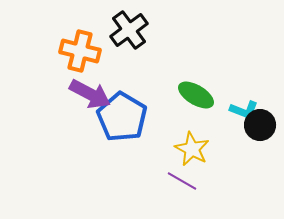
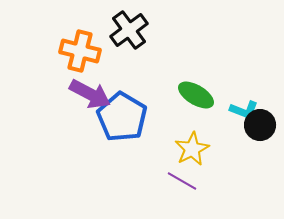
yellow star: rotated 16 degrees clockwise
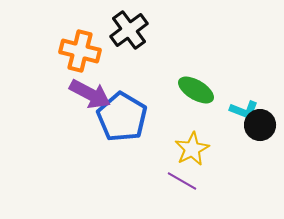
green ellipse: moved 5 px up
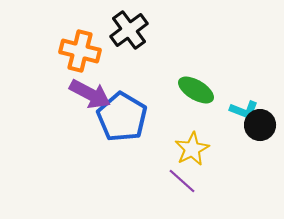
purple line: rotated 12 degrees clockwise
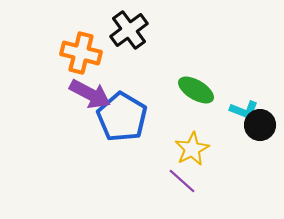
orange cross: moved 1 px right, 2 px down
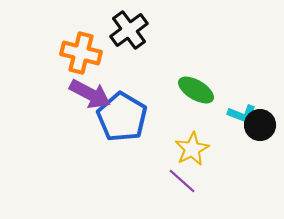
cyan L-shape: moved 2 px left, 4 px down
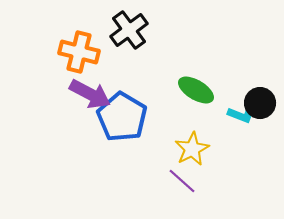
orange cross: moved 2 px left, 1 px up
black circle: moved 22 px up
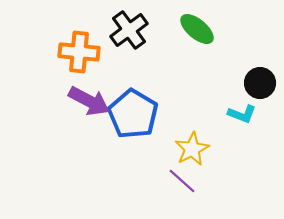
orange cross: rotated 9 degrees counterclockwise
green ellipse: moved 1 px right, 61 px up; rotated 9 degrees clockwise
purple arrow: moved 1 px left, 7 px down
black circle: moved 20 px up
blue pentagon: moved 11 px right, 3 px up
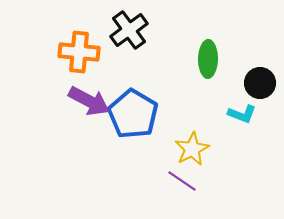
green ellipse: moved 11 px right, 30 px down; rotated 51 degrees clockwise
purple line: rotated 8 degrees counterclockwise
